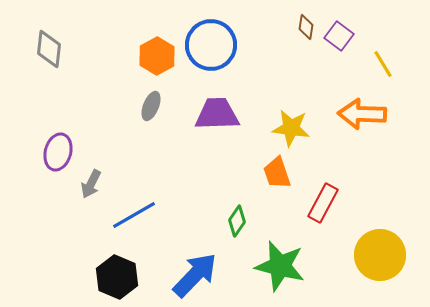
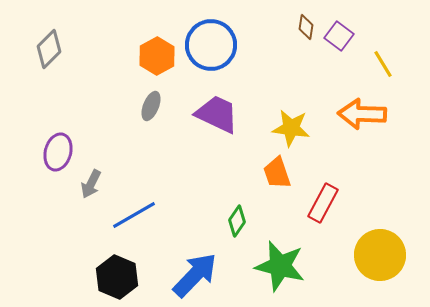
gray diamond: rotated 39 degrees clockwise
purple trapezoid: rotated 27 degrees clockwise
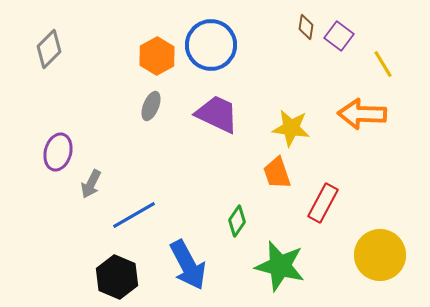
blue arrow: moved 7 px left, 10 px up; rotated 108 degrees clockwise
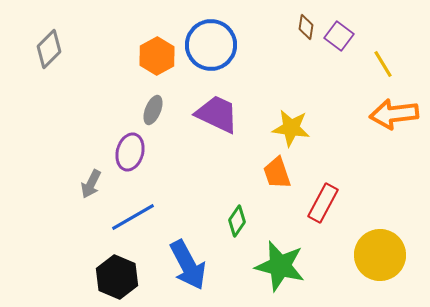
gray ellipse: moved 2 px right, 4 px down
orange arrow: moved 32 px right; rotated 9 degrees counterclockwise
purple ellipse: moved 72 px right
blue line: moved 1 px left, 2 px down
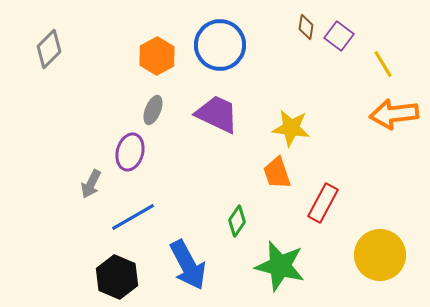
blue circle: moved 9 px right
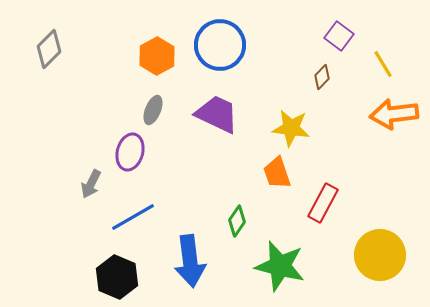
brown diamond: moved 16 px right, 50 px down; rotated 35 degrees clockwise
blue arrow: moved 2 px right, 4 px up; rotated 21 degrees clockwise
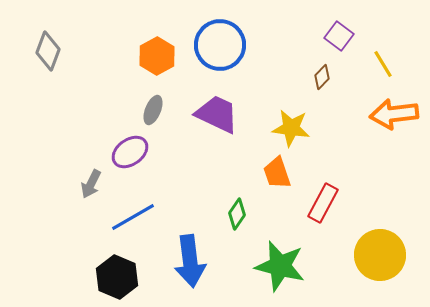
gray diamond: moved 1 px left, 2 px down; rotated 24 degrees counterclockwise
purple ellipse: rotated 39 degrees clockwise
green diamond: moved 7 px up
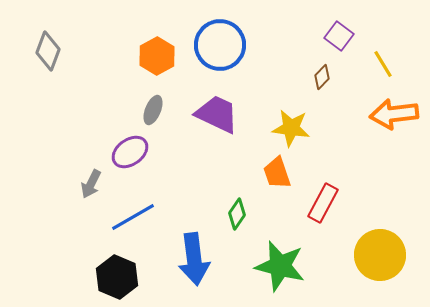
blue arrow: moved 4 px right, 2 px up
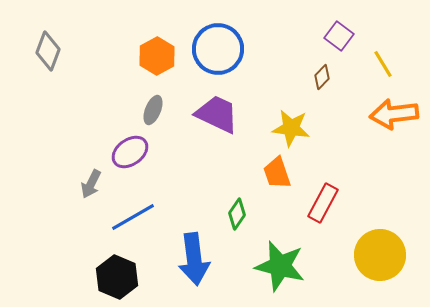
blue circle: moved 2 px left, 4 px down
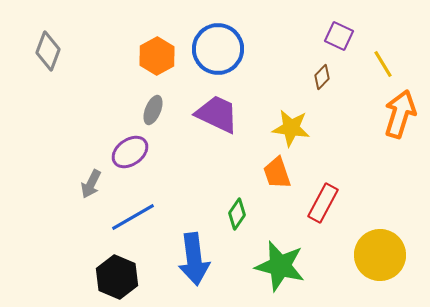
purple square: rotated 12 degrees counterclockwise
orange arrow: moved 6 px right; rotated 114 degrees clockwise
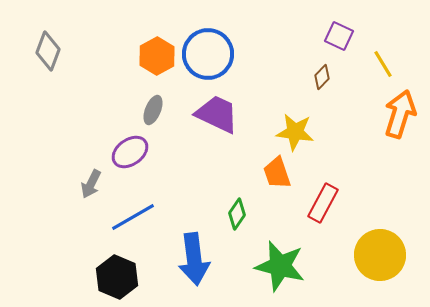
blue circle: moved 10 px left, 5 px down
yellow star: moved 4 px right, 4 px down
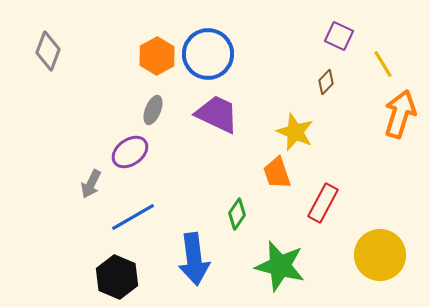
brown diamond: moved 4 px right, 5 px down
yellow star: rotated 15 degrees clockwise
